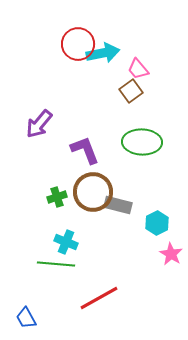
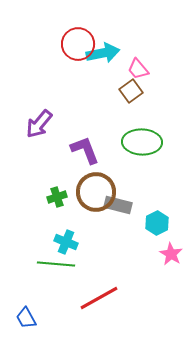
brown circle: moved 3 px right
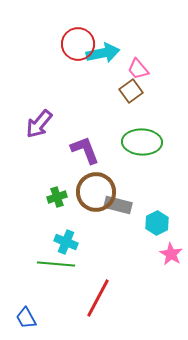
red line: moved 1 px left; rotated 33 degrees counterclockwise
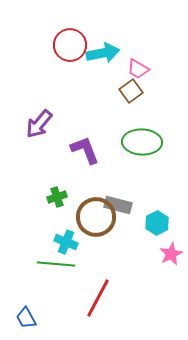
red circle: moved 8 px left, 1 px down
pink trapezoid: rotated 20 degrees counterclockwise
brown circle: moved 25 px down
pink star: rotated 15 degrees clockwise
